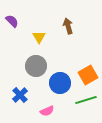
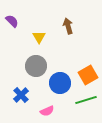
blue cross: moved 1 px right
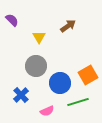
purple semicircle: moved 1 px up
brown arrow: rotated 70 degrees clockwise
green line: moved 8 px left, 2 px down
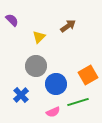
yellow triangle: rotated 16 degrees clockwise
blue circle: moved 4 px left, 1 px down
pink semicircle: moved 6 px right, 1 px down
